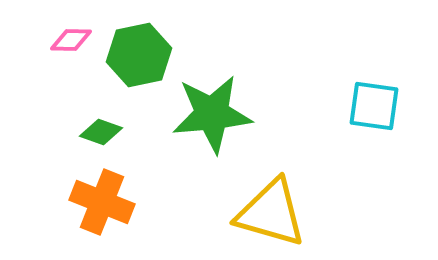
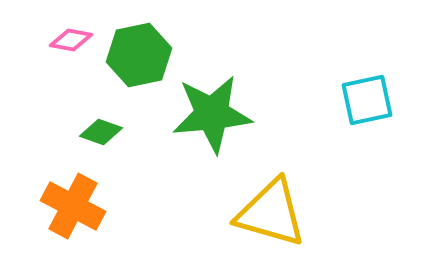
pink diamond: rotated 9 degrees clockwise
cyan square: moved 7 px left, 6 px up; rotated 20 degrees counterclockwise
orange cross: moved 29 px left, 4 px down; rotated 6 degrees clockwise
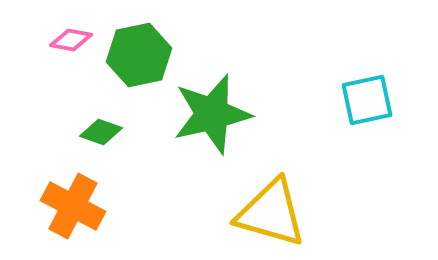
green star: rotated 8 degrees counterclockwise
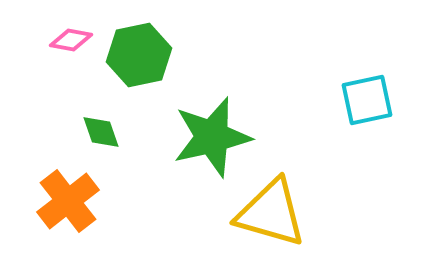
green star: moved 23 px down
green diamond: rotated 51 degrees clockwise
orange cross: moved 5 px left, 5 px up; rotated 24 degrees clockwise
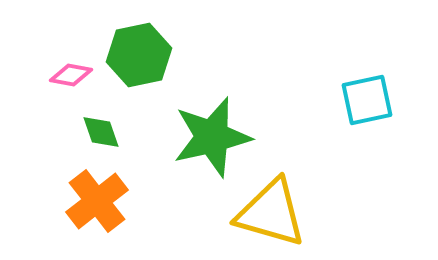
pink diamond: moved 35 px down
orange cross: moved 29 px right
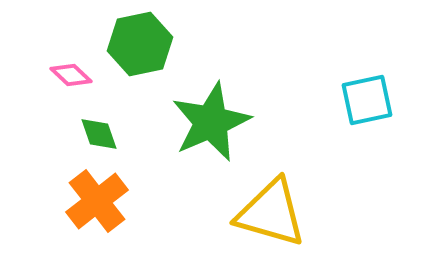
green hexagon: moved 1 px right, 11 px up
pink diamond: rotated 33 degrees clockwise
green diamond: moved 2 px left, 2 px down
green star: moved 1 px left, 15 px up; rotated 10 degrees counterclockwise
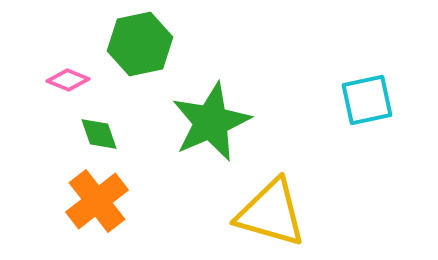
pink diamond: moved 3 px left, 5 px down; rotated 21 degrees counterclockwise
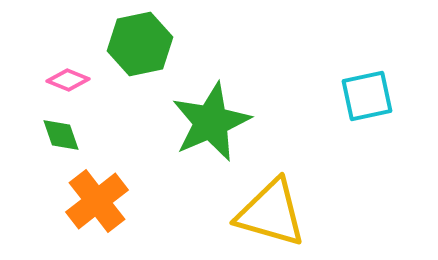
cyan square: moved 4 px up
green diamond: moved 38 px left, 1 px down
